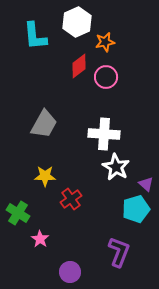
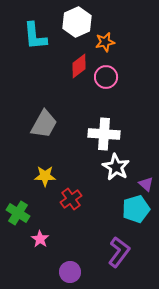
purple L-shape: rotated 16 degrees clockwise
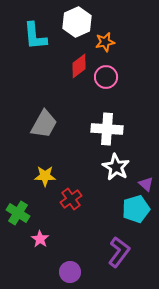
white cross: moved 3 px right, 5 px up
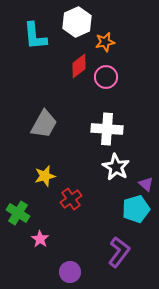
yellow star: rotated 15 degrees counterclockwise
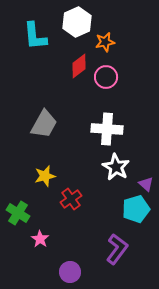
purple L-shape: moved 2 px left, 3 px up
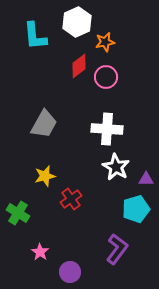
purple triangle: moved 5 px up; rotated 42 degrees counterclockwise
pink star: moved 13 px down
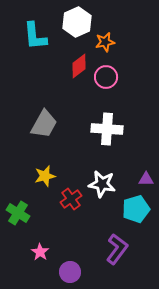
white star: moved 14 px left, 17 px down; rotated 20 degrees counterclockwise
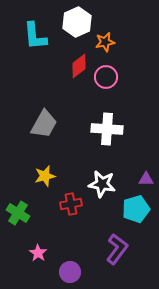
red cross: moved 5 px down; rotated 25 degrees clockwise
pink star: moved 2 px left, 1 px down
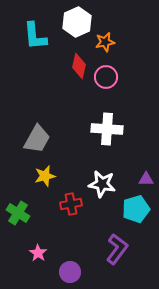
red diamond: rotated 40 degrees counterclockwise
gray trapezoid: moved 7 px left, 15 px down
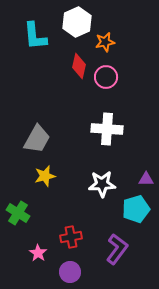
white star: rotated 12 degrees counterclockwise
red cross: moved 33 px down
